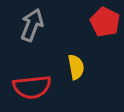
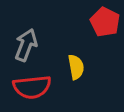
gray arrow: moved 6 px left, 20 px down
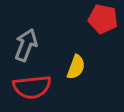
red pentagon: moved 2 px left, 3 px up; rotated 16 degrees counterclockwise
yellow semicircle: rotated 30 degrees clockwise
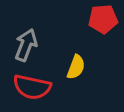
red pentagon: rotated 16 degrees counterclockwise
red semicircle: rotated 18 degrees clockwise
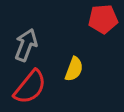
yellow semicircle: moved 2 px left, 2 px down
red semicircle: moved 2 px left; rotated 63 degrees counterclockwise
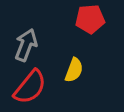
red pentagon: moved 13 px left
yellow semicircle: moved 1 px down
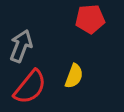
gray arrow: moved 5 px left, 1 px down
yellow semicircle: moved 6 px down
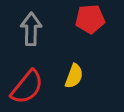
gray arrow: moved 10 px right, 17 px up; rotated 20 degrees counterclockwise
red semicircle: moved 3 px left
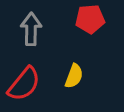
red semicircle: moved 3 px left, 3 px up
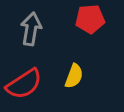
gray arrow: rotated 8 degrees clockwise
red semicircle: rotated 18 degrees clockwise
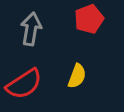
red pentagon: moved 1 px left; rotated 16 degrees counterclockwise
yellow semicircle: moved 3 px right
